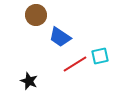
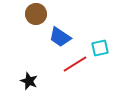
brown circle: moved 1 px up
cyan square: moved 8 px up
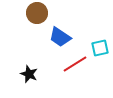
brown circle: moved 1 px right, 1 px up
black star: moved 7 px up
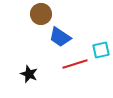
brown circle: moved 4 px right, 1 px down
cyan square: moved 1 px right, 2 px down
red line: rotated 15 degrees clockwise
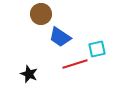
cyan square: moved 4 px left, 1 px up
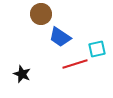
black star: moved 7 px left
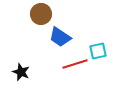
cyan square: moved 1 px right, 2 px down
black star: moved 1 px left, 2 px up
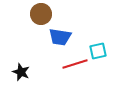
blue trapezoid: rotated 25 degrees counterclockwise
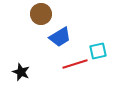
blue trapezoid: rotated 40 degrees counterclockwise
